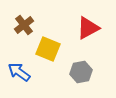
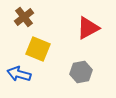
brown cross: moved 8 px up
yellow square: moved 10 px left
blue arrow: moved 2 px down; rotated 20 degrees counterclockwise
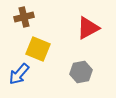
brown cross: rotated 24 degrees clockwise
blue arrow: rotated 65 degrees counterclockwise
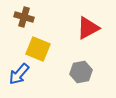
brown cross: rotated 30 degrees clockwise
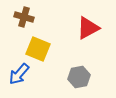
gray hexagon: moved 2 px left, 5 px down
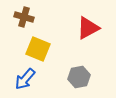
blue arrow: moved 6 px right, 5 px down
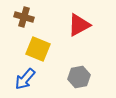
red triangle: moved 9 px left, 3 px up
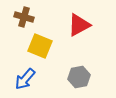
yellow square: moved 2 px right, 3 px up
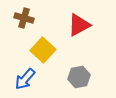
brown cross: moved 1 px down
yellow square: moved 3 px right, 4 px down; rotated 20 degrees clockwise
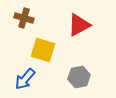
yellow square: rotated 25 degrees counterclockwise
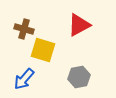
brown cross: moved 11 px down
blue arrow: moved 1 px left
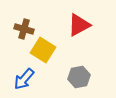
yellow square: rotated 15 degrees clockwise
